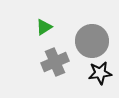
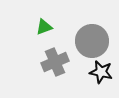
green triangle: rotated 12 degrees clockwise
black star: moved 1 px right, 1 px up; rotated 20 degrees clockwise
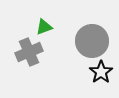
gray cross: moved 26 px left, 10 px up
black star: rotated 25 degrees clockwise
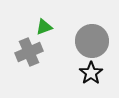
black star: moved 10 px left, 1 px down
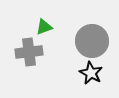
gray cross: rotated 16 degrees clockwise
black star: rotated 10 degrees counterclockwise
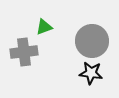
gray cross: moved 5 px left
black star: rotated 20 degrees counterclockwise
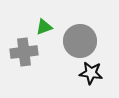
gray circle: moved 12 px left
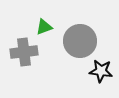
black star: moved 10 px right, 2 px up
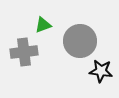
green triangle: moved 1 px left, 2 px up
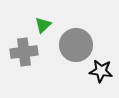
green triangle: rotated 24 degrees counterclockwise
gray circle: moved 4 px left, 4 px down
